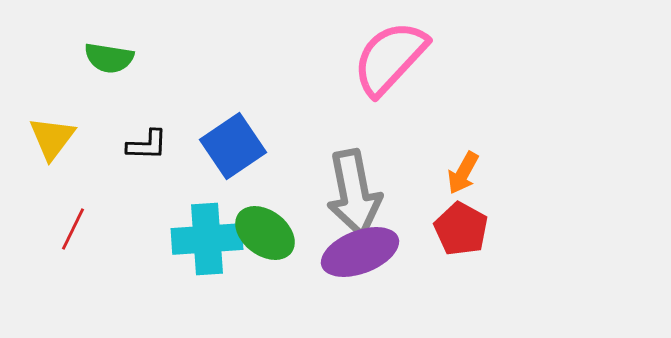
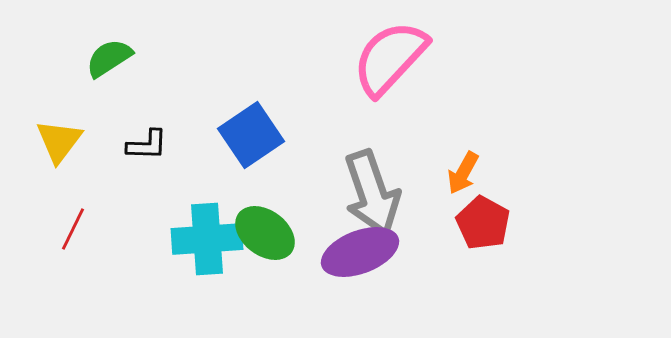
green semicircle: rotated 138 degrees clockwise
yellow triangle: moved 7 px right, 3 px down
blue square: moved 18 px right, 11 px up
gray arrow: moved 18 px right; rotated 8 degrees counterclockwise
red pentagon: moved 22 px right, 6 px up
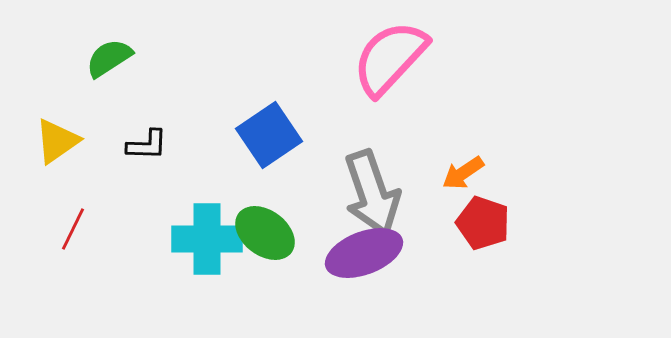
blue square: moved 18 px right
yellow triangle: moved 2 px left; rotated 18 degrees clockwise
orange arrow: rotated 27 degrees clockwise
red pentagon: rotated 10 degrees counterclockwise
cyan cross: rotated 4 degrees clockwise
purple ellipse: moved 4 px right, 1 px down
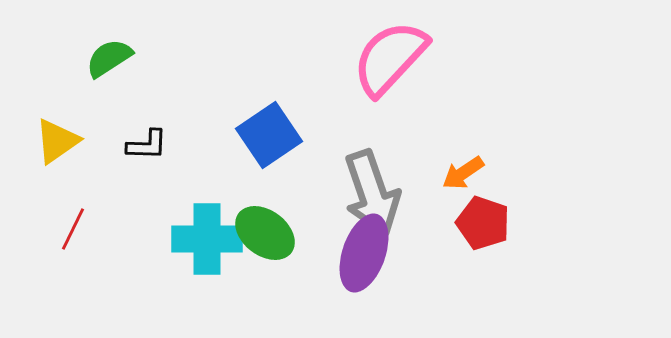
purple ellipse: rotated 50 degrees counterclockwise
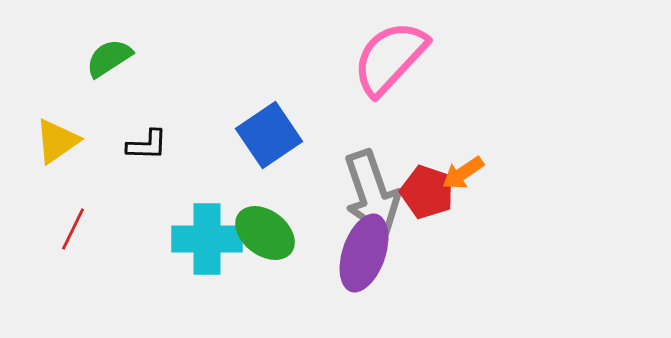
red pentagon: moved 56 px left, 31 px up
